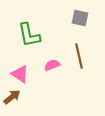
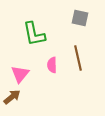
green L-shape: moved 5 px right, 1 px up
brown line: moved 1 px left, 2 px down
pink semicircle: rotated 70 degrees counterclockwise
pink triangle: rotated 36 degrees clockwise
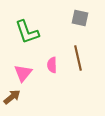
green L-shape: moved 7 px left, 2 px up; rotated 8 degrees counterclockwise
pink triangle: moved 3 px right, 1 px up
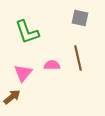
pink semicircle: rotated 91 degrees clockwise
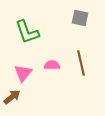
brown line: moved 3 px right, 5 px down
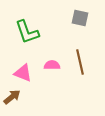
brown line: moved 1 px left, 1 px up
pink triangle: rotated 48 degrees counterclockwise
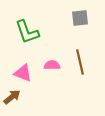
gray square: rotated 18 degrees counterclockwise
